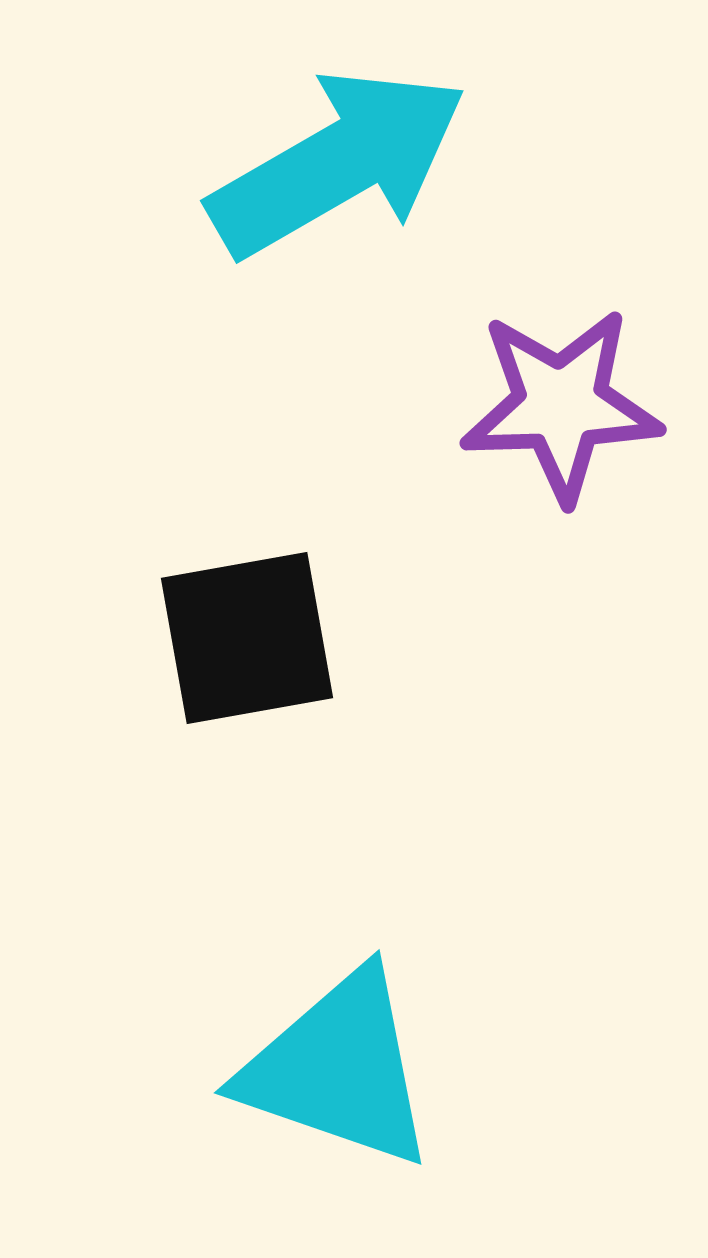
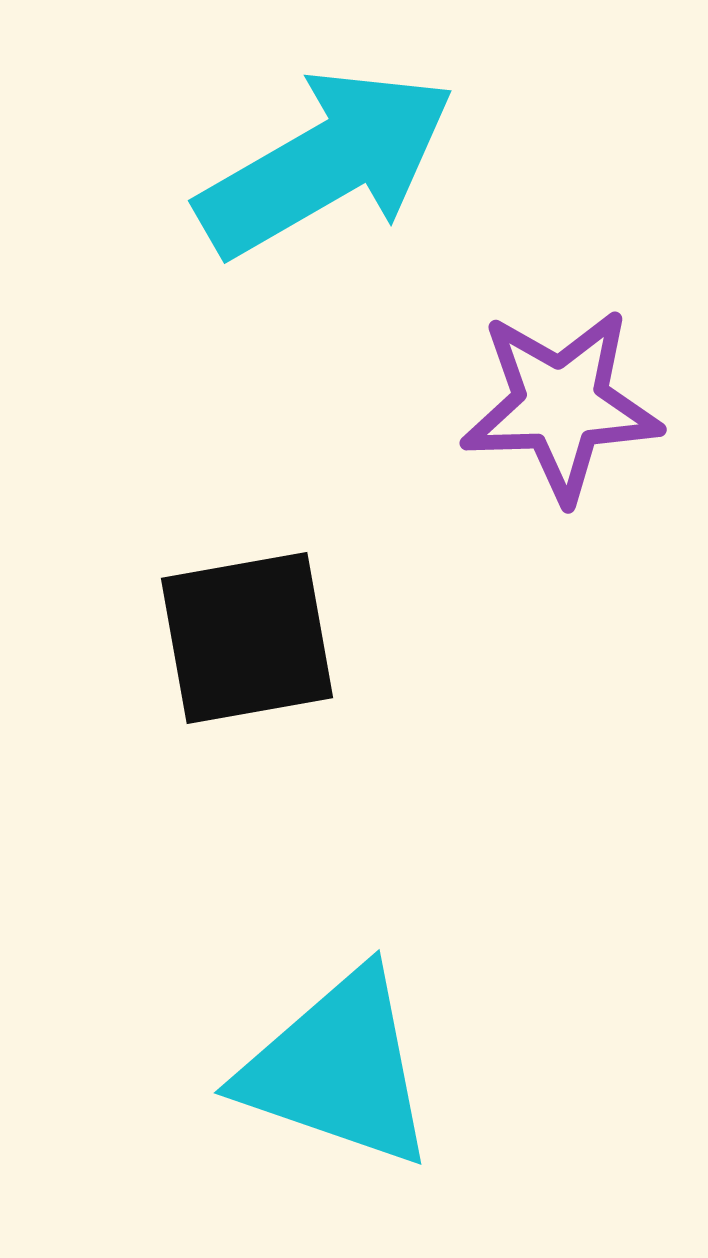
cyan arrow: moved 12 px left
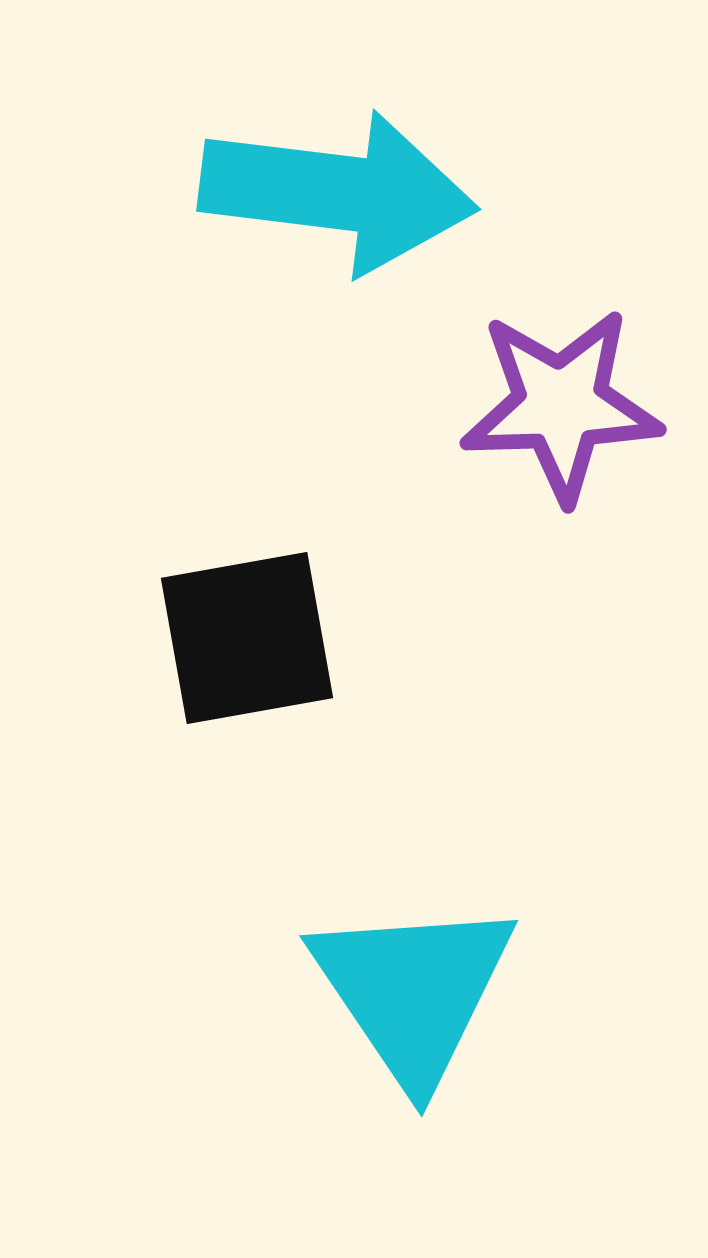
cyan arrow: moved 12 px right, 29 px down; rotated 37 degrees clockwise
cyan triangle: moved 75 px right, 78 px up; rotated 37 degrees clockwise
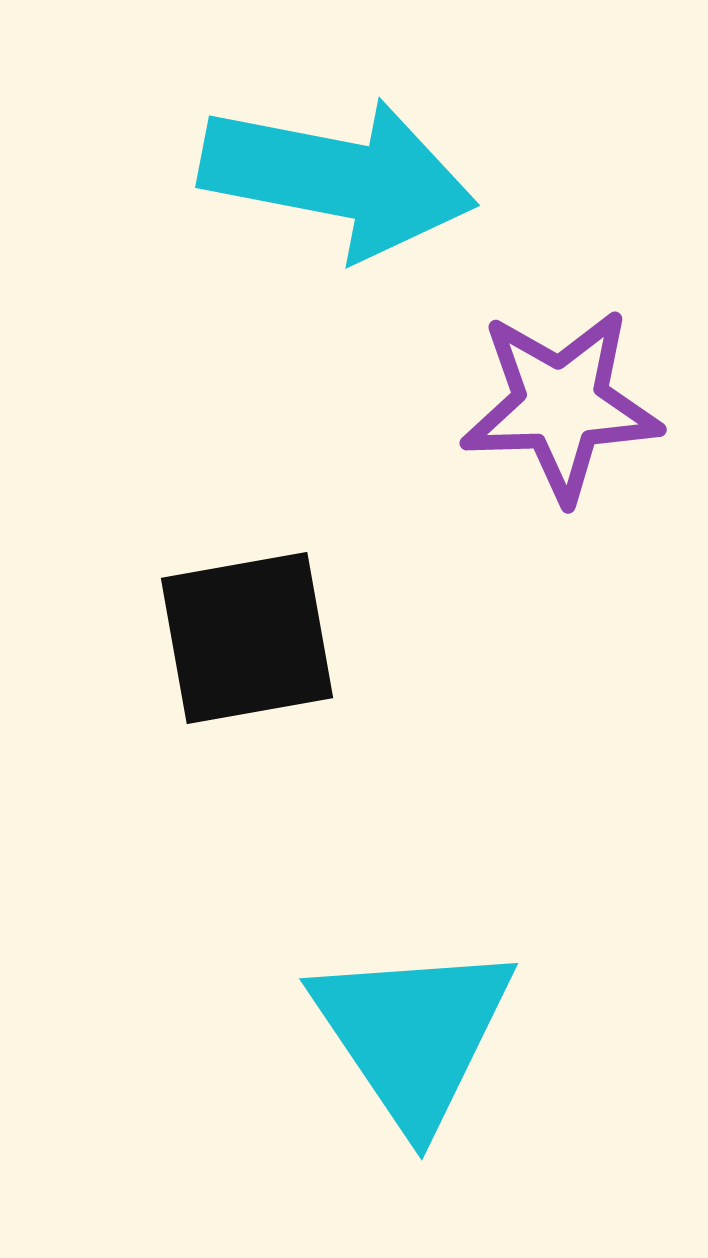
cyan arrow: moved 14 px up; rotated 4 degrees clockwise
cyan triangle: moved 43 px down
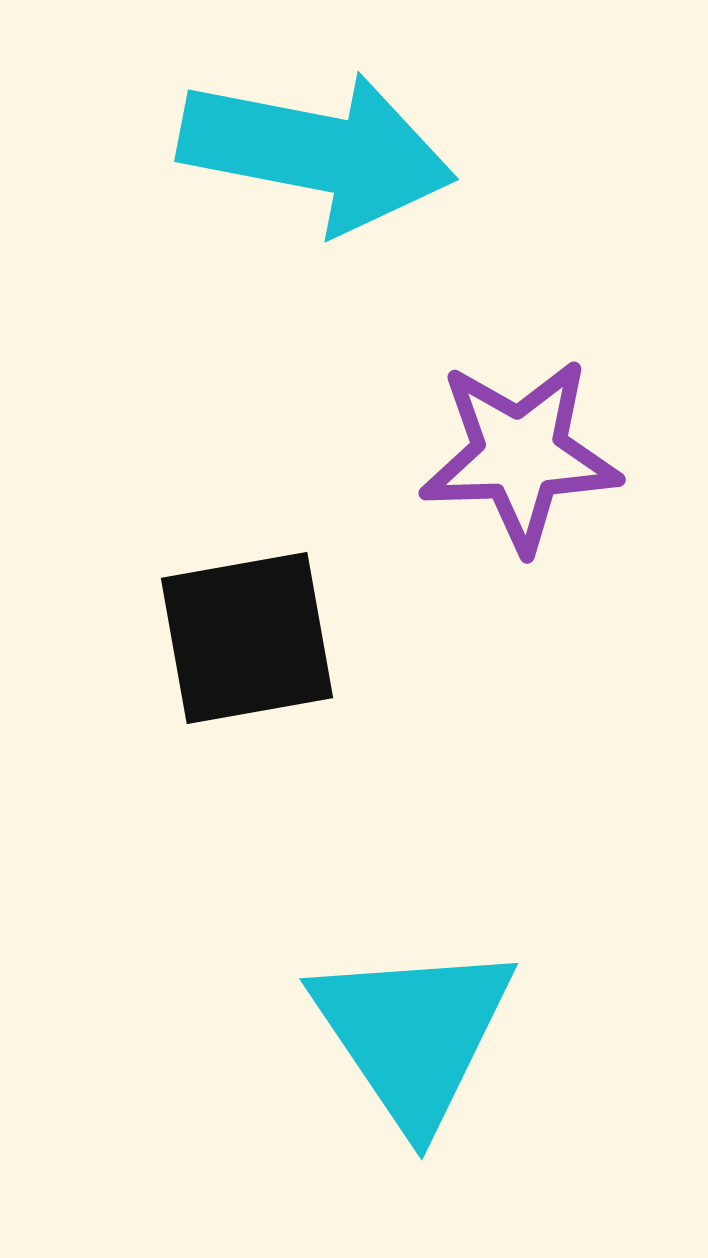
cyan arrow: moved 21 px left, 26 px up
purple star: moved 41 px left, 50 px down
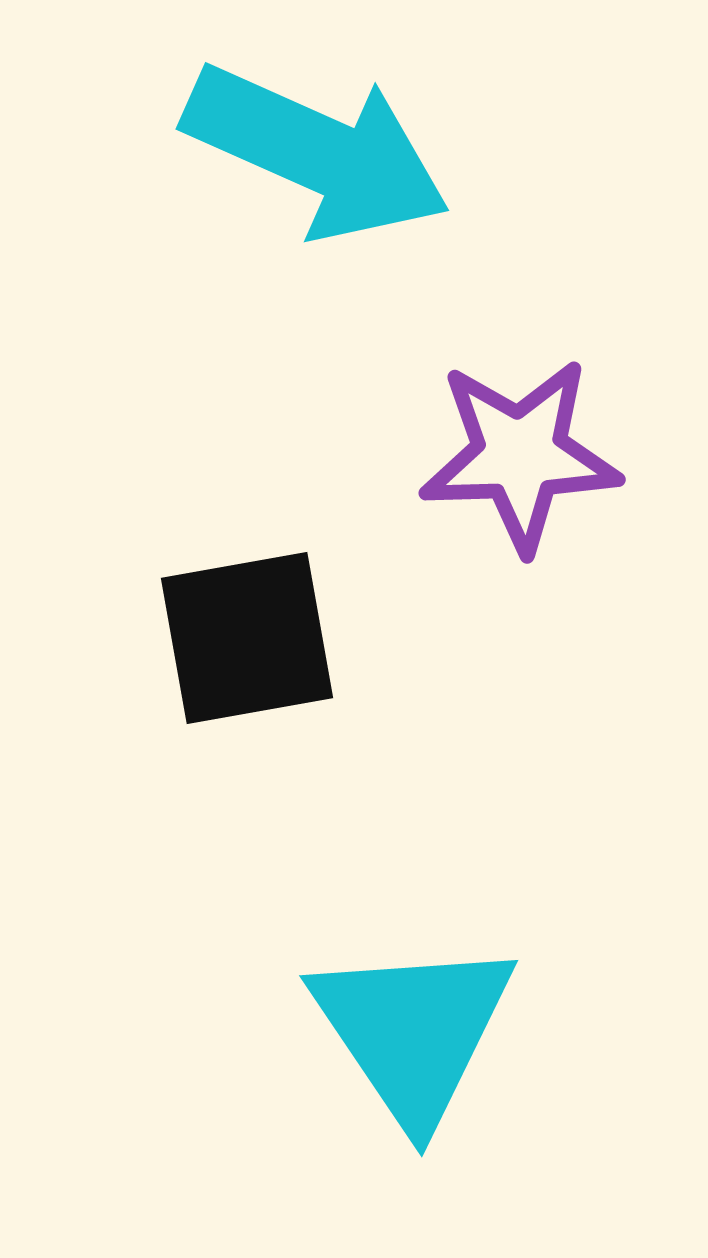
cyan arrow: rotated 13 degrees clockwise
cyan triangle: moved 3 px up
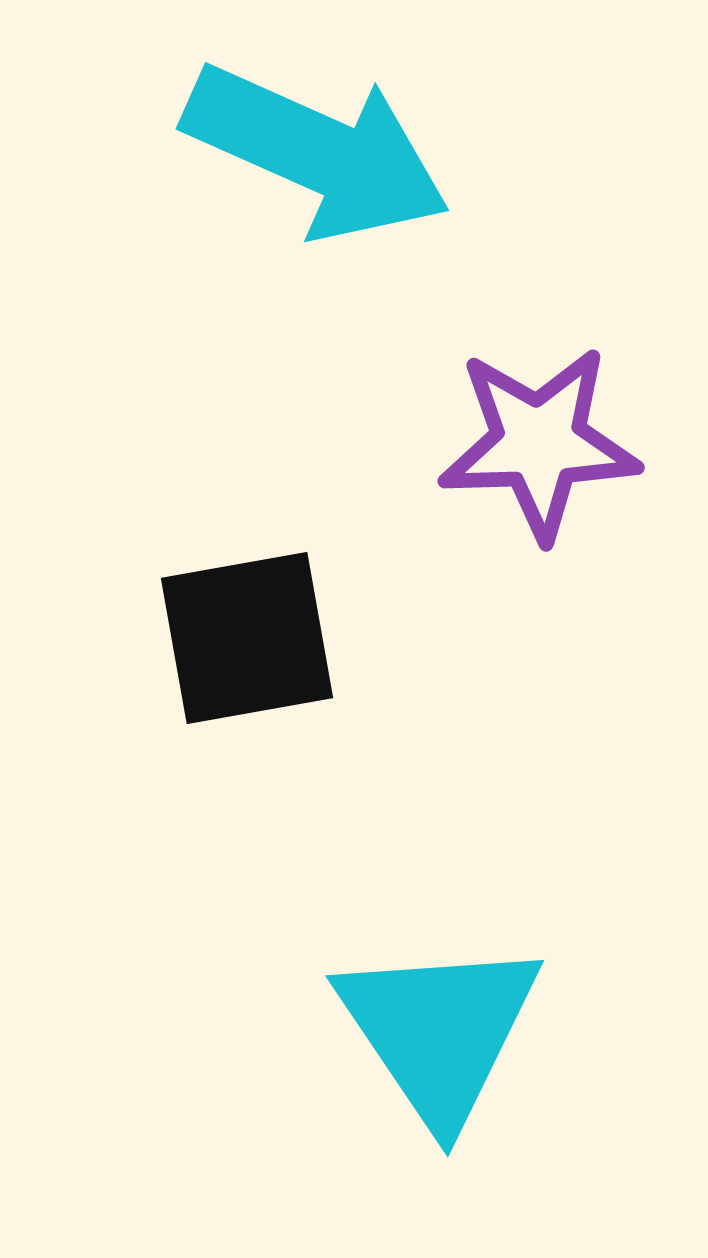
purple star: moved 19 px right, 12 px up
cyan triangle: moved 26 px right
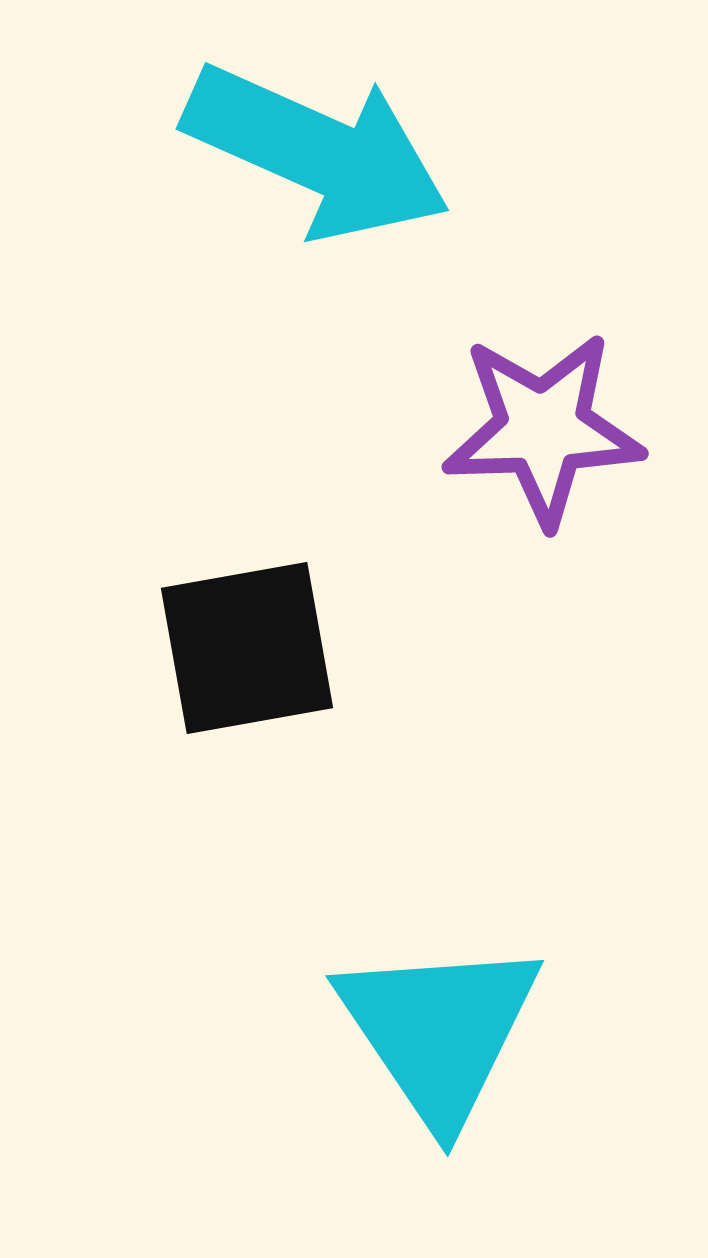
purple star: moved 4 px right, 14 px up
black square: moved 10 px down
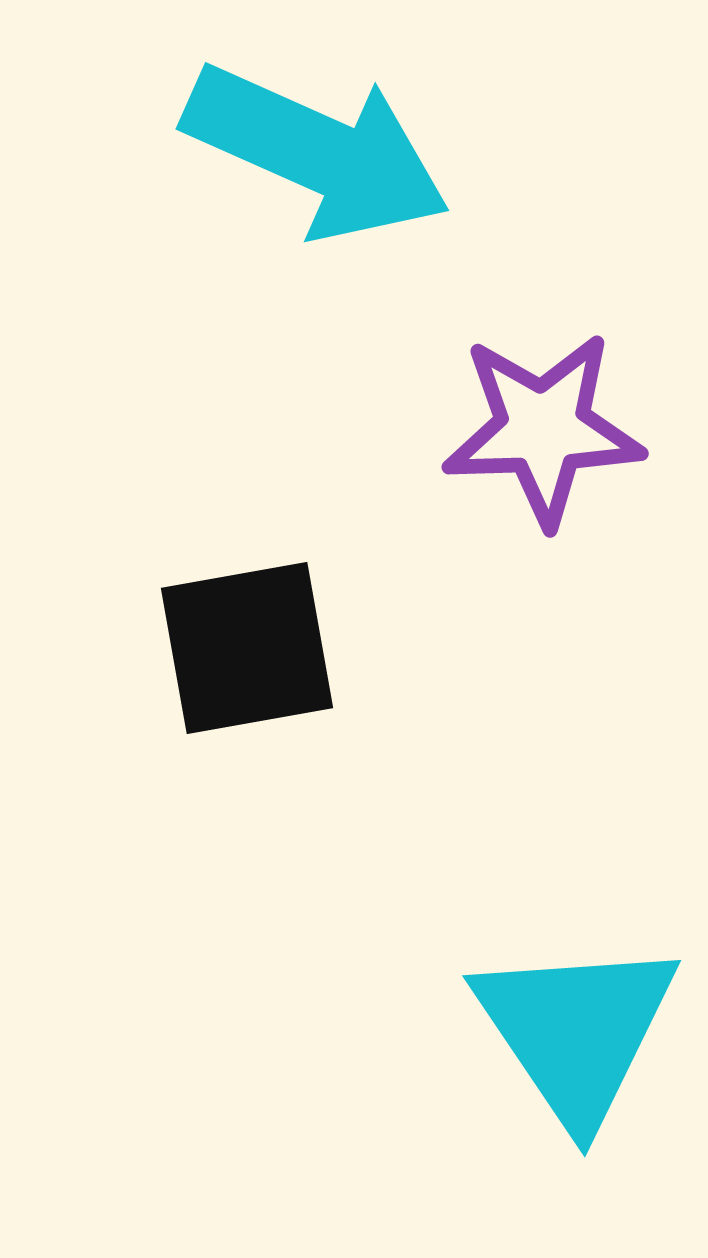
cyan triangle: moved 137 px right
